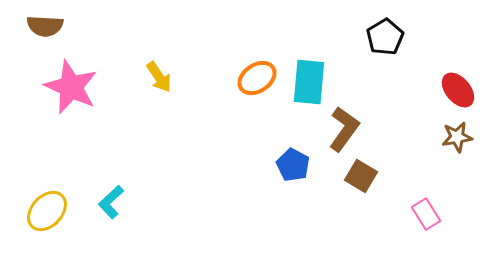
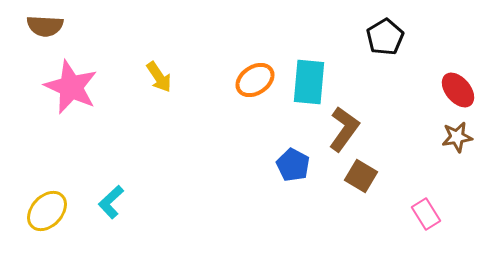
orange ellipse: moved 2 px left, 2 px down
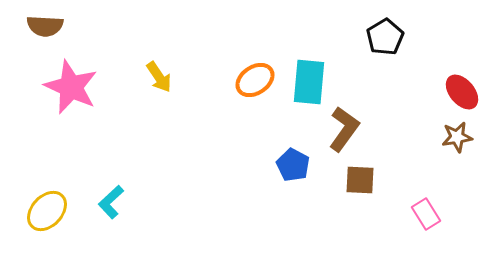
red ellipse: moved 4 px right, 2 px down
brown square: moved 1 px left, 4 px down; rotated 28 degrees counterclockwise
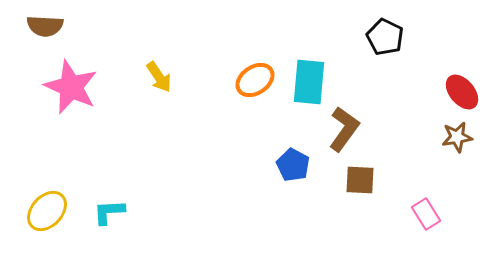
black pentagon: rotated 15 degrees counterclockwise
cyan L-shape: moved 2 px left, 10 px down; rotated 40 degrees clockwise
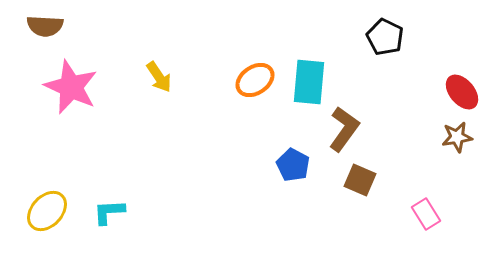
brown square: rotated 20 degrees clockwise
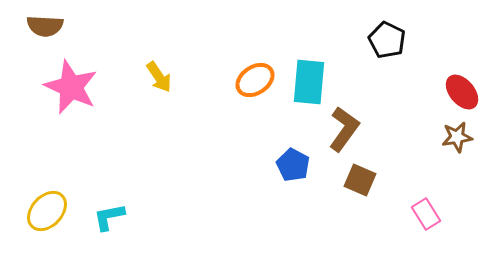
black pentagon: moved 2 px right, 3 px down
cyan L-shape: moved 5 px down; rotated 8 degrees counterclockwise
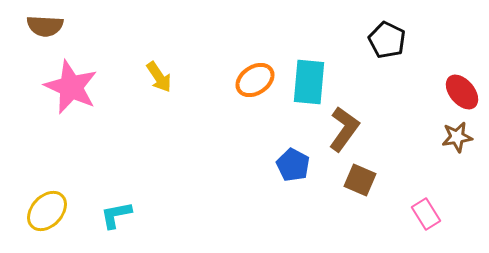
cyan L-shape: moved 7 px right, 2 px up
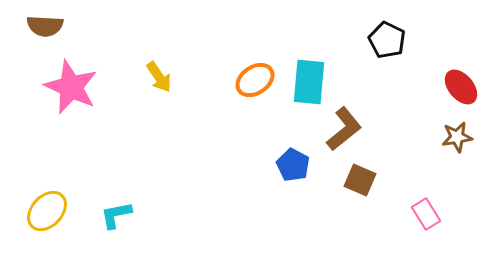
red ellipse: moved 1 px left, 5 px up
brown L-shape: rotated 15 degrees clockwise
